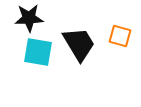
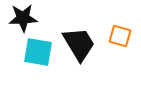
black star: moved 6 px left
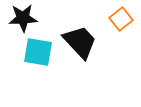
orange square: moved 1 px right, 17 px up; rotated 35 degrees clockwise
black trapezoid: moved 1 px right, 2 px up; rotated 12 degrees counterclockwise
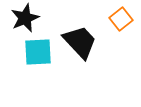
black star: moved 2 px right; rotated 20 degrees counterclockwise
cyan square: rotated 12 degrees counterclockwise
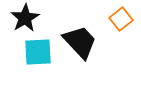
black star: rotated 8 degrees counterclockwise
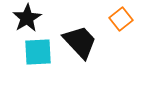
black star: moved 2 px right
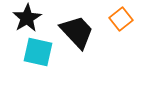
black trapezoid: moved 3 px left, 10 px up
cyan square: rotated 16 degrees clockwise
